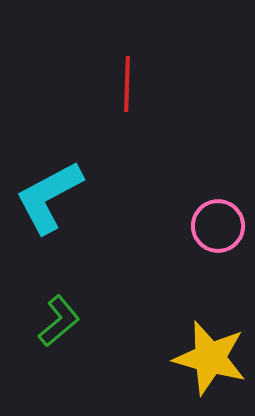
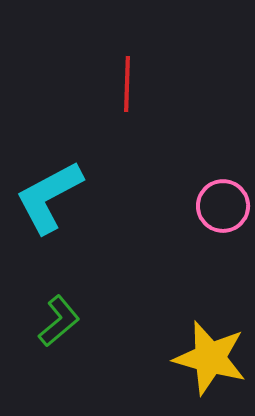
pink circle: moved 5 px right, 20 px up
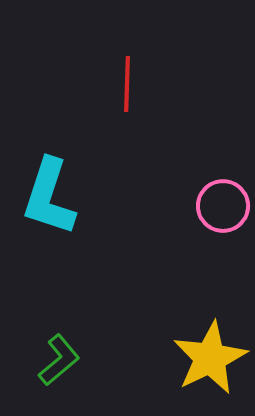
cyan L-shape: rotated 44 degrees counterclockwise
green L-shape: moved 39 px down
yellow star: rotated 30 degrees clockwise
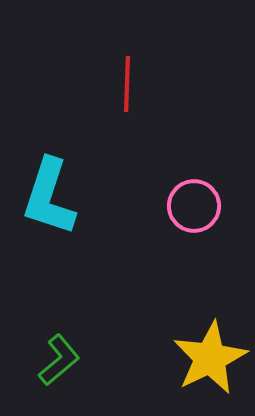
pink circle: moved 29 px left
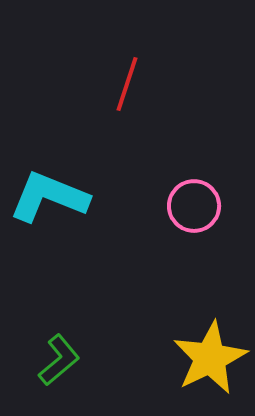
red line: rotated 16 degrees clockwise
cyan L-shape: rotated 94 degrees clockwise
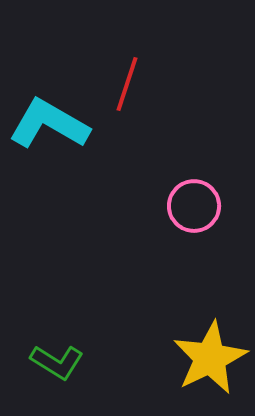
cyan L-shape: moved 73 px up; rotated 8 degrees clockwise
green L-shape: moved 2 px left, 2 px down; rotated 72 degrees clockwise
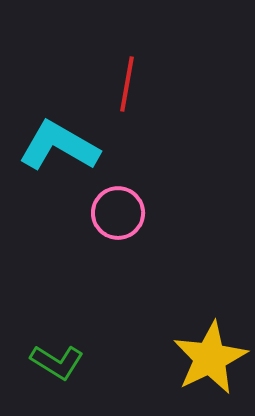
red line: rotated 8 degrees counterclockwise
cyan L-shape: moved 10 px right, 22 px down
pink circle: moved 76 px left, 7 px down
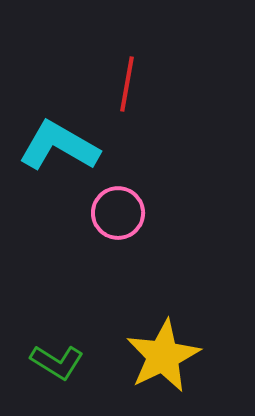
yellow star: moved 47 px left, 2 px up
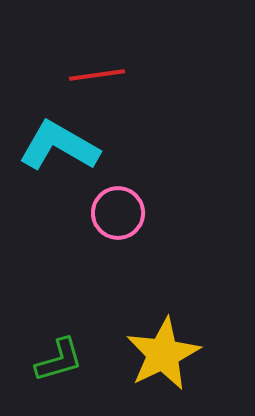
red line: moved 30 px left, 9 px up; rotated 72 degrees clockwise
yellow star: moved 2 px up
green L-shape: moved 2 px right, 2 px up; rotated 48 degrees counterclockwise
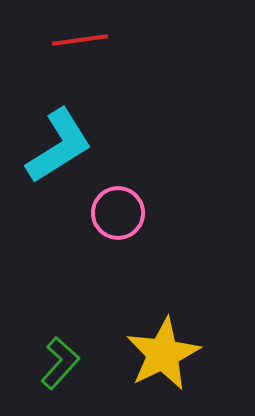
red line: moved 17 px left, 35 px up
cyan L-shape: rotated 118 degrees clockwise
green L-shape: moved 1 px right, 3 px down; rotated 32 degrees counterclockwise
